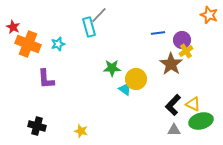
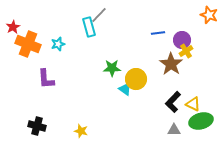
red star: rotated 16 degrees clockwise
black L-shape: moved 3 px up
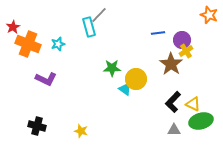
purple L-shape: rotated 60 degrees counterclockwise
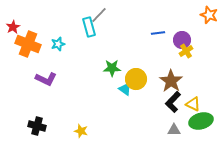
brown star: moved 17 px down
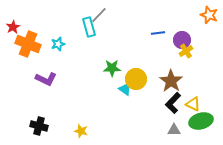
black L-shape: moved 1 px down
black cross: moved 2 px right
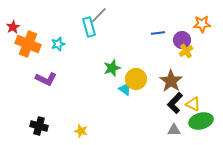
orange star: moved 7 px left, 9 px down; rotated 24 degrees counterclockwise
green star: rotated 18 degrees counterclockwise
black L-shape: moved 2 px right
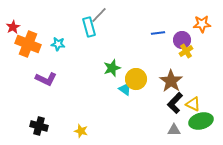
cyan star: rotated 24 degrees clockwise
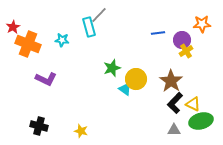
cyan star: moved 4 px right, 4 px up
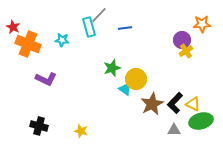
red star: rotated 16 degrees counterclockwise
blue line: moved 33 px left, 5 px up
brown star: moved 19 px left, 23 px down; rotated 10 degrees clockwise
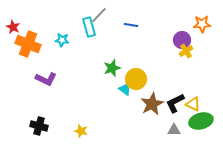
blue line: moved 6 px right, 3 px up; rotated 16 degrees clockwise
black L-shape: rotated 20 degrees clockwise
